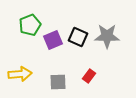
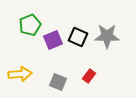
gray square: rotated 24 degrees clockwise
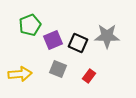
black square: moved 6 px down
gray square: moved 13 px up
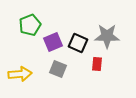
purple square: moved 2 px down
red rectangle: moved 8 px right, 12 px up; rotated 32 degrees counterclockwise
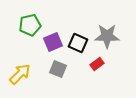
green pentagon: rotated 10 degrees clockwise
red rectangle: rotated 48 degrees clockwise
yellow arrow: rotated 40 degrees counterclockwise
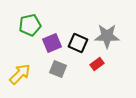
purple square: moved 1 px left, 1 px down
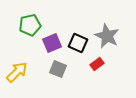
gray star: rotated 25 degrees clockwise
yellow arrow: moved 3 px left, 2 px up
